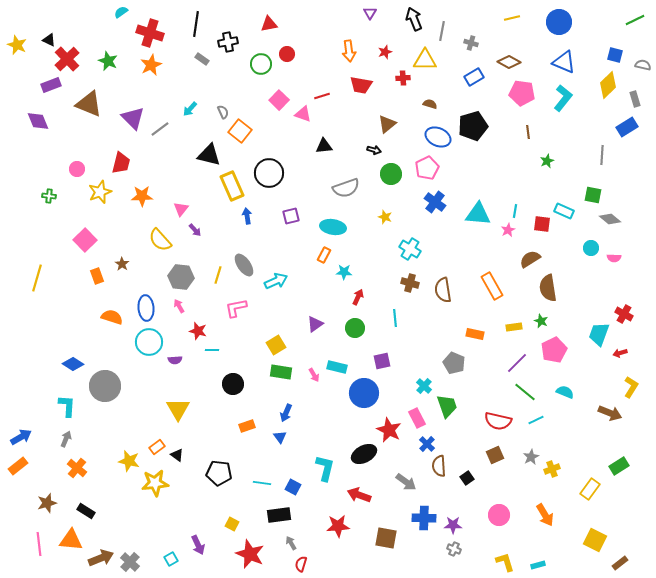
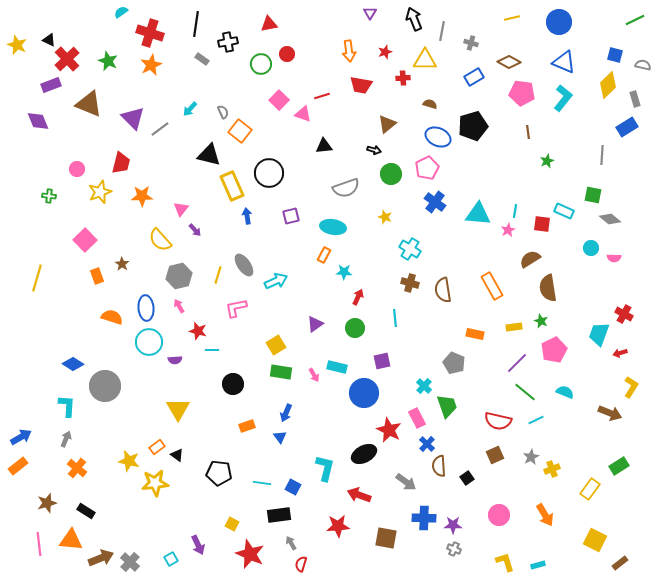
gray hexagon at (181, 277): moved 2 px left, 1 px up; rotated 20 degrees counterclockwise
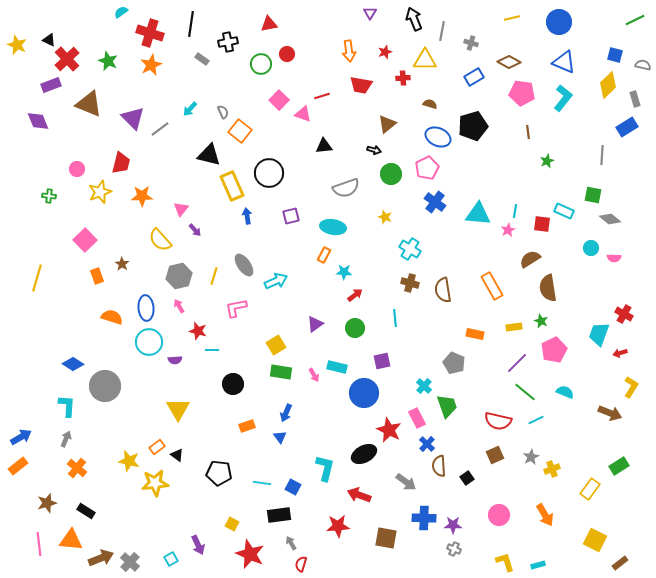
black line at (196, 24): moved 5 px left
yellow line at (218, 275): moved 4 px left, 1 px down
red arrow at (358, 297): moved 3 px left, 2 px up; rotated 28 degrees clockwise
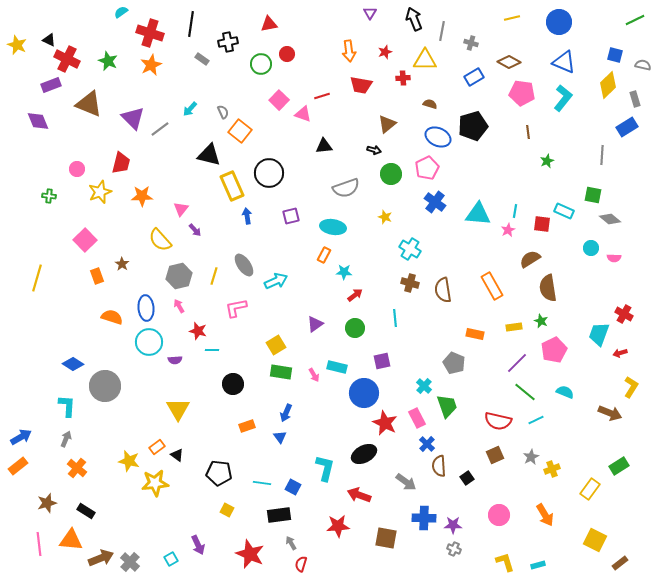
red cross at (67, 59): rotated 20 degrees counterclockwise
red star at (389, 430): moved 4 px left, 7 px up
yellow square at (232, 524): moved 5 px left, 14 px up
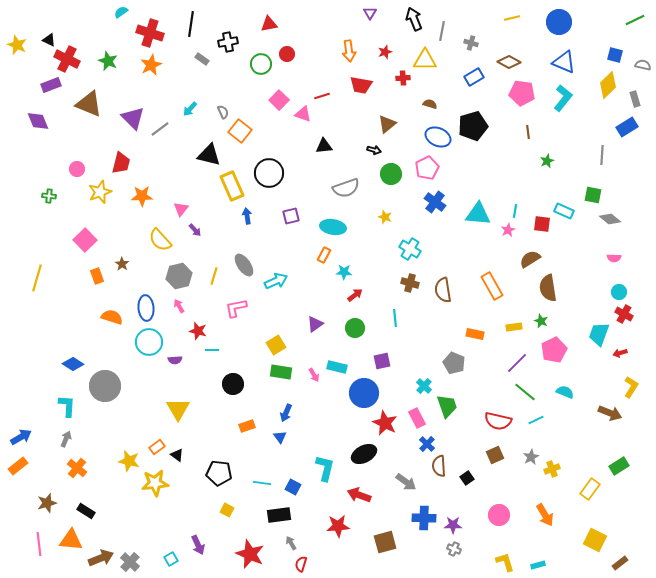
cyan circle at (591, 248): moved 28 px right, 44 px down
brown square at (386, 538): moved 1 px left, 4 px down; rotated 25 degrees counterclockwise
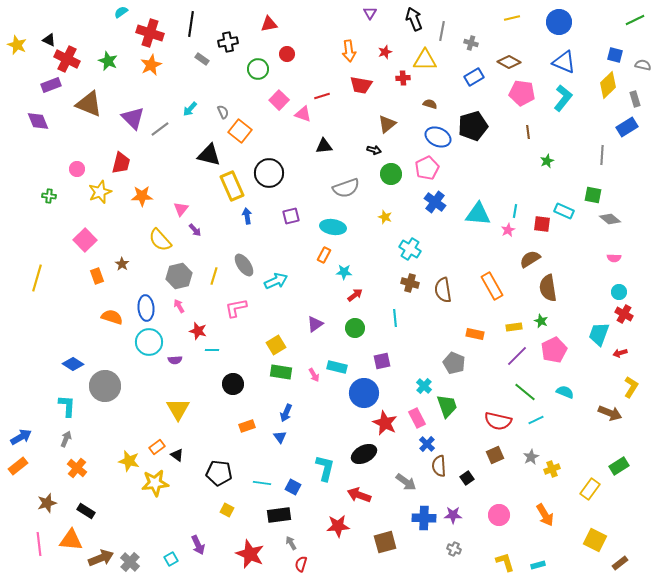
green circle at (261, 64): moved 3 px left, 5 px down
purple line at (517, 363): moved 7 px up
purple star at (453, 525): moved 10 px up
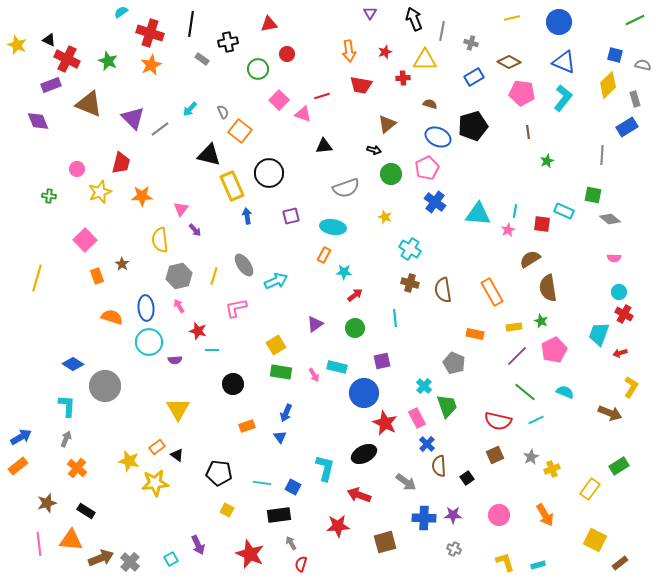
yellow semicircle at (160, 240): rotated 35 degrees clockwise
orange rectangle at (492, 286): moved 6 px down
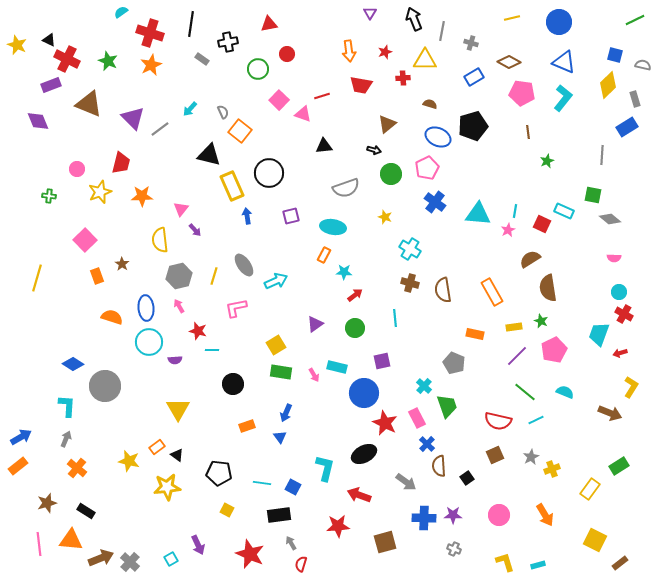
red square at (542, 224): rotated 18 degrees clockwise
yellow star at (155, 483): moved 12 px right, 4 px down
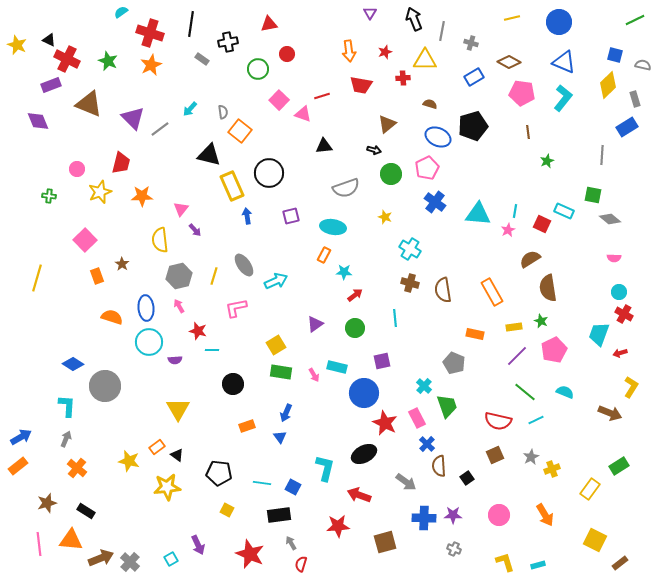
gray semicircle at (223, 112): rotated 16 degrees clockwise
